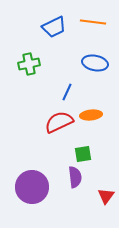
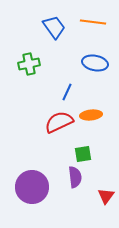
blue trapezoid: rotated 100 degrees counterclockwise
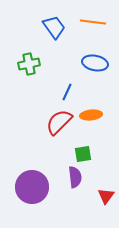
red semicircle: rotated 20 degrees counterclockwise
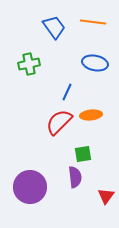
purple circle: moved 2 px left
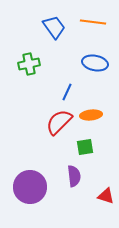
green square: moved 2 px right, 7 px up
purple semicircle: moved 1 px left, 1 px up
red triangle: rotated 48 degrees counterclockwise
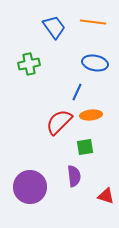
blue line: moved 10 px right
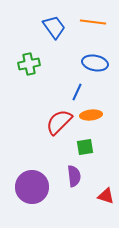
purple circle: moved 2 px right
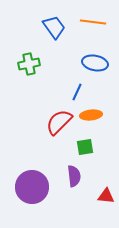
red triangle: rotated 12 degrees counterclockwise
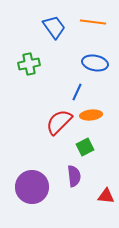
green square: rotated 18 degrees counterclockwise
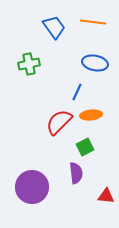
purple semicircle: moved 2 px right, 3 px up
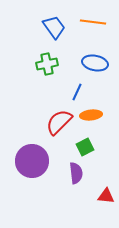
green cross: moved 18 px right
purple circle: moved 26 px up
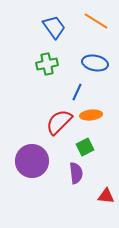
orange line: moved 3 px right, 1 px up; rotated 25 degrees clockwise
